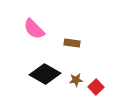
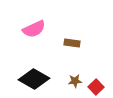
pink semicircle: rotated 70 degrees counterclockwise
black diamond: moved 11 px left, 5 px down
brown star: moved 1 px left, 1 px down
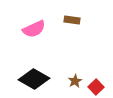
brown rectangle: moved 23 px up
brown star: rotated 24 degrees counterclockwise
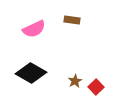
black diamond: moved 3 px left, 6 px up
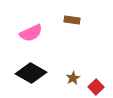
pink semicircle: moved 3 px left, 4 px down
brown star: moved 2 px left, 3 px up
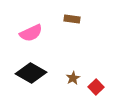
brown rectangle: moved 1 px up
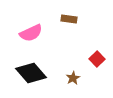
brown rectangle: moved 3 px left
black diamond: rotated 20 degrees clockwise
red square: moved 1 px right, 28 px up
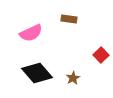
red square: moved 4 px right, 4 px up
black diamond: moved 6 px right
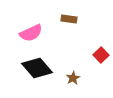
black diamond: moved 5 px up
